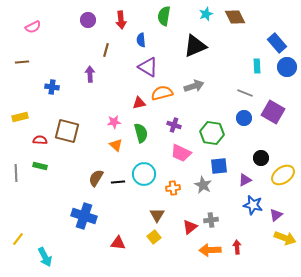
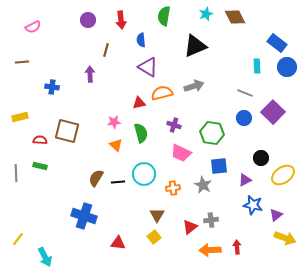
blue rectangle at (277, 43): rotated 12 degrees counterclockwise
purple square at (273, 112): rotated 15 degrees clockwise
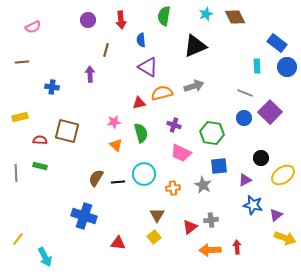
purple square at (273, 112): moved 3 px left
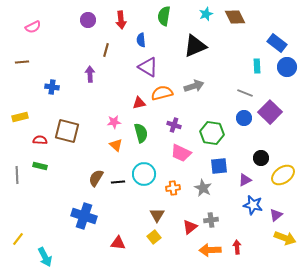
gray line at (16, 173): moved 1 px right, 2 px down
gray star at (203, 185): moved 3 px down
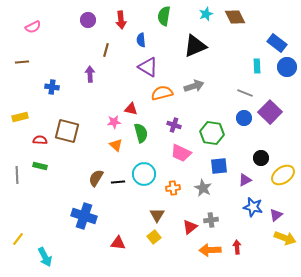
red triangle at (139, 103): moved 8 px left, 6 px down; rotated 24 degrees clockwise
blue star at (253, 205): moved 2 px down
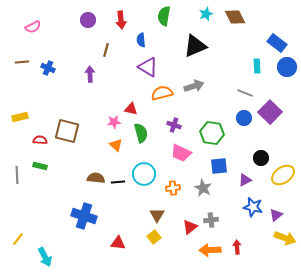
blue cross at (52, 87): moved 4 px left, 19 px up; rotated 16 degrees clockwise
brown semicircle at (96, 178): rotated 66 degrees clockwise
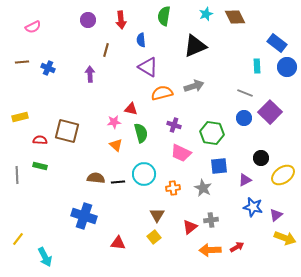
red arrow at (237, 247): rotated 64 degrees clockwise
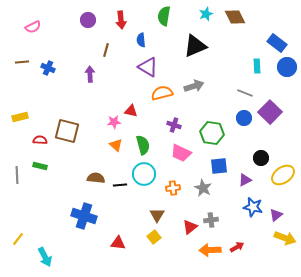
red triangle at (131, 109): moved 2 px down
green semicircle at (141, 133): moved 2 px right, 12 px down
black line at (118, 182): moved 2 px right, 3 px down
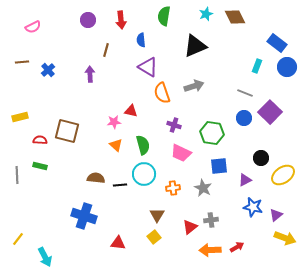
cyan rectangle at (257, 66): rotated 24 degrees clockwise
blue cross at (48, 68): moved 2 px down; rotated 24 degrees clockwise
orange semicircle at (162, 93): rotated 95 degrees counterclockwise
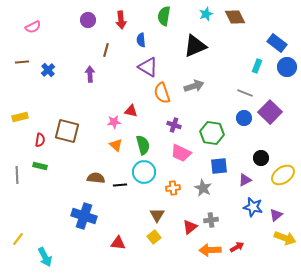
red semicircle at (40, 140): rotated 96 degrees clockwise
cyan circle at (144, 174): moved 2 px up
